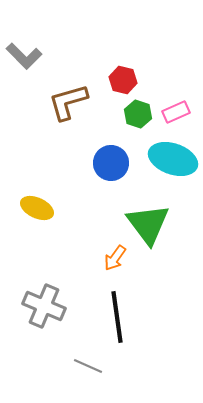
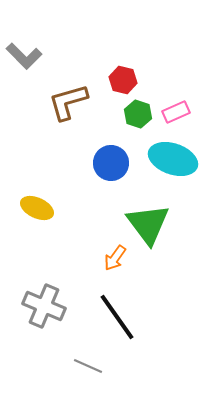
black line: rotated 27 degrees counterclockwise
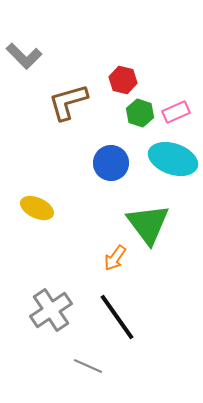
green hexagon: moved 2 px right, 1 px up
gray cross: moved 7 px right, 4 px down; rotated 33 degrees clockwise
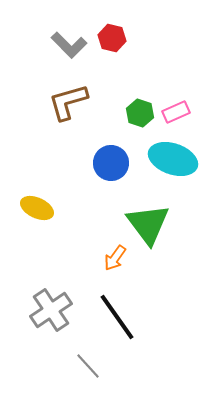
gray L-shape: moved 45 px right, 11 px up
red hexagon: moved 11 px left, 42 px up
gray line: rotated 24 degrees clockwise
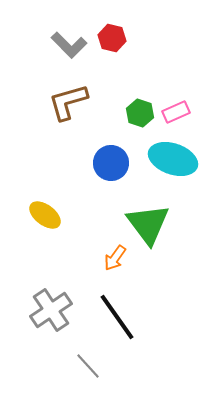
yellow ellipse: moved 8 px right, 7 px down; rotated 12 degrees clockwise
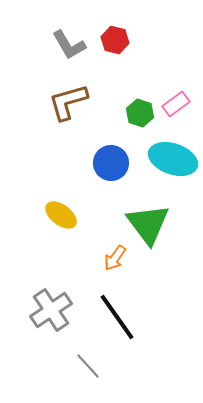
red hexagon: moved 3 px right, 2 px down
gray L-shape: rotated 15 degrees clockwise
pink rectangle: moved 8 px up; rotated 12 degrees counterclockwise
yellow ellipse: moved 16 px right
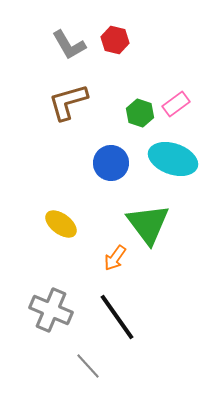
yellow ellipse: moved 9 px down
gray cross: rotated 33 degrees counterclockwise
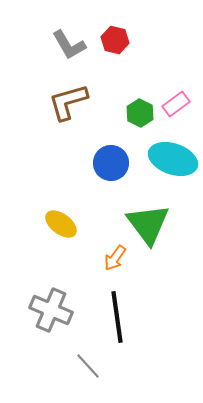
green hexagon: rotated 8 degrees clockwise
black line: rotated 27 degrees clockwise
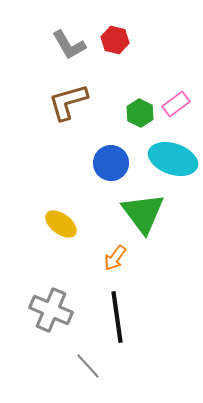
green triangle: moved 5 px left, 11 px up
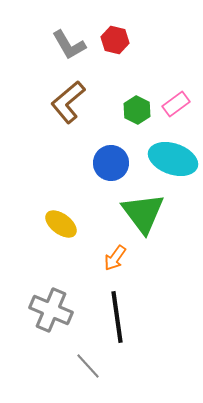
brown L-shape: rotated 24 degrees counterclockwise
green hexagon: moved 3 px left, 3 px up
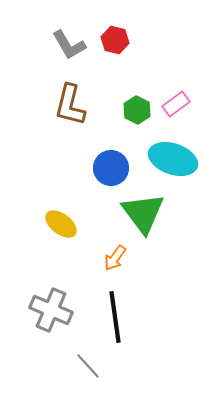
brown L-shape: moved 2 px right, 3 px down; rotated 36 degrees counterclockwise
blue circle: moved 5 px down
black line: moved 2 px left
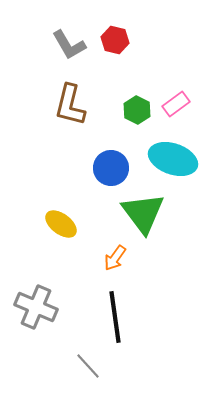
gray cross: moved 15 px left, 3 px up
